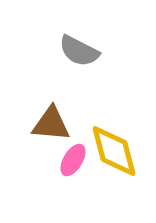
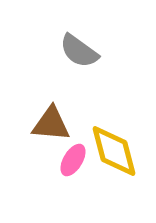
gray semicircle: rotated 9 degrees clockwise
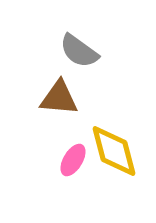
brown triangle: moved 8 px right, 26 px up
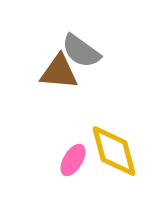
gray semicircle: moved 2 px right
brown triangle: moved 26 px up
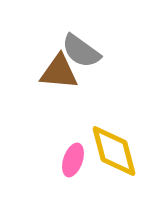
pink ellipse: rotated 12 degrees counterclockwise
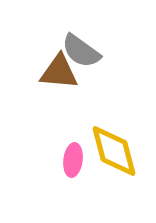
pink ellipse: rotated 12 degrees counterclockwise
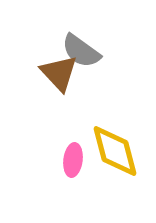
brown triangle: moved 1 px down; rotated 42 degrees clockwise
yellow diamond: moved 1 px right
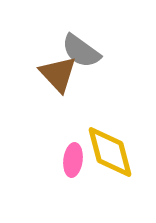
brown triangle: moved 1 px left, 1 px down
yellow diamond: moved 5 px left, 1 px down
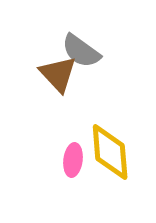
yellow diamond: rotated 10 degrees clockwise
